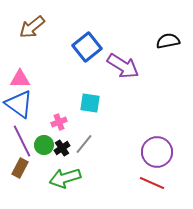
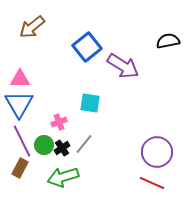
blue triangle: rotated 24 degrees clockwise
green arrow: moved 2 px left, 1 px up
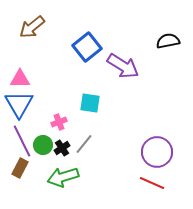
green circle: moved 1 px left
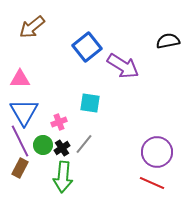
blue triangle: moved 5 px right, 8 px down
purple line: moved 2 px left
green arrow: rotated 68 degrees counterclockwise
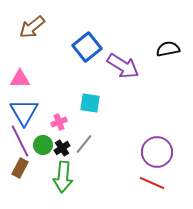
black semicircle: moved 8 px down
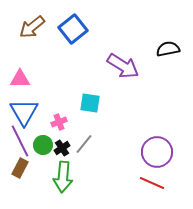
blue square: moved 14 px left, 18 px up
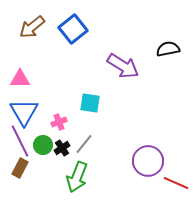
purple circle: moved 9 px left, 9 px down
green arrow: moved 14 px right; rotated 16 degrees clockwise
red line: moved 24 px right
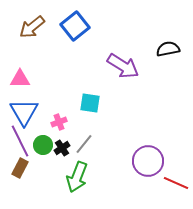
blue square: moved 2 px right, 3 px up
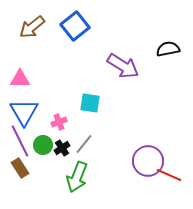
brown rectangle: rotated 60 degrees counterclockwise
red line: moved 7 px left, 8 px up
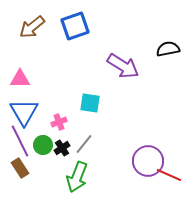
blue square: rotated 20 degrees clockwise
